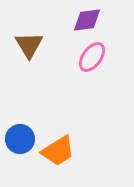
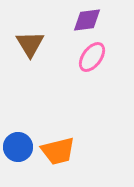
brown triangle: moved 1 px right, 1 px up
blue circle: moved 2 px left, 8 px down
orange trapezoid: rotated 18 degrees clockwise
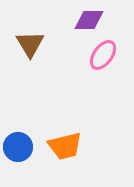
purple diamond: moved 2 px right; rotated 8 degrees clockwise
pink ellipse: moved 11 px right, 2 px up
orange trapezoid: moved 7 px right, 5 px up
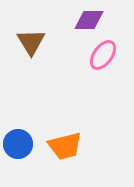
brown triangle: moved 1 px right, 2 px up
blue circle: moved 3 px up
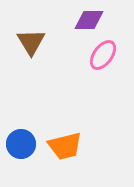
blue circle: moved 3 px right
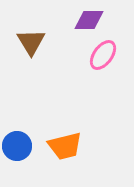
blue circle: moved 4 px left, 2 px down
